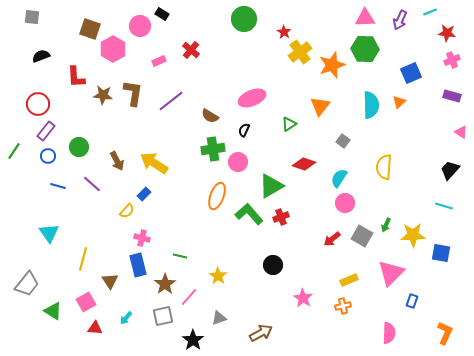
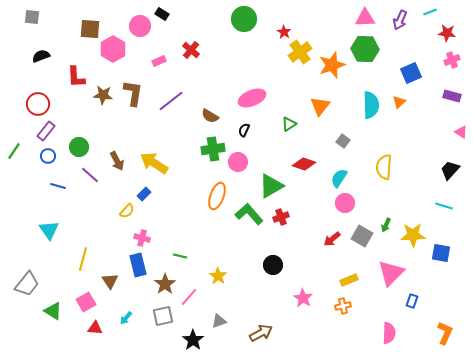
brown square at (90, 29): rotated 15 degrees counterclockwise
purple line at (92, 184): moved 2 px left, 9 px up
cyan triangle at (49, 233): moved 3 px up
gray triangle at (219, 318): moved 3 px down
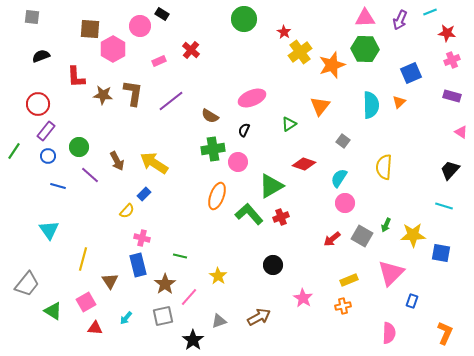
brown arrow at (261, 333): moved 2 px left, 16 px up
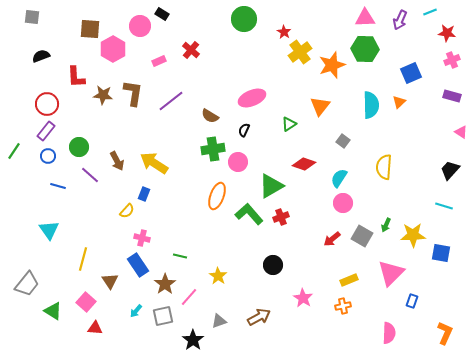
red circle at (38, 104): moved 9 px right
blue rectangle at (144, 194): rotated 24 degrees counterclockwise
pink circle at (345, 203): moved 2 px left
blue rectangle at (138, 265): rotated 20 degrees counterclockwise
pink square at (86, 302): rotated 18 degrees counterclockwise
cyan arrow at (126, 318): moved 10 px right, 7 px up
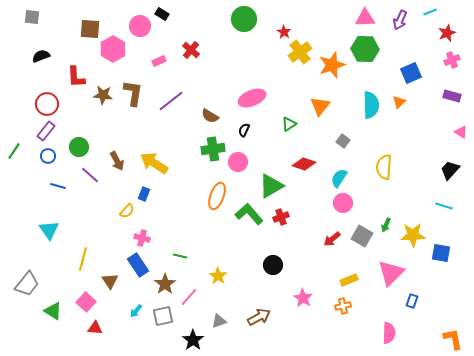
red star at (447, 33): rotated 30 degrees counterclockwise
orange L-shape at (445, 333): moved 8 px right, 6 px down; rotated 35 degrees counterclockwise
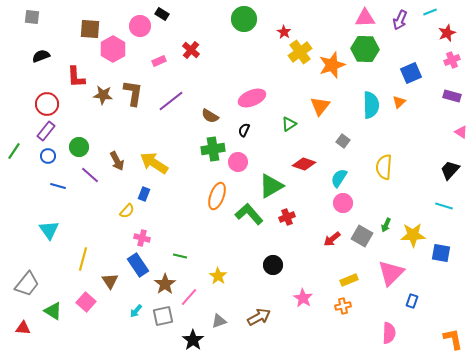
red cross at (281, 217): moved 6 px right
red triangle at (95, 328): moved 72 px left
